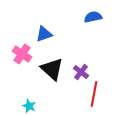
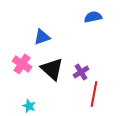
blue triangle: moved 2 px left, 3 px down
pink cross: moved 10 px down
purple cross: rotated 21 degrees clockwise
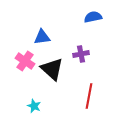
blue triangle: rotated 12 degrees clockwise
pink cross: moved 3 px right, 3 px up
purple cross: moved 18 px up; rotated 21 degrees clockwise
red line: moved 5 px left, 2 px down
cyan star: moved 5 px right
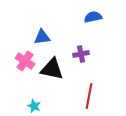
black triangle: rotated 30 degrees counterclockwise
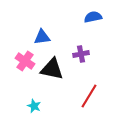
red line: rotated 20 degrees clockwise
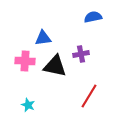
blue triangle: moved 1 px right, 1 px down
pink cross: rotated 30 degrees counterclockwise
black triangle: moved 3 px right, 3 px up
cyan star: moved 6 px left, 1 px up
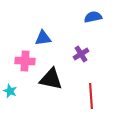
purple cross: rotated 21 degrees counterclockwise
black triangle: moved 4 px left, 13 px down
red line: moved 2 px right; rotated 35 degrees counterclockwise
cyan star: moved 18 px left, 14 px up
